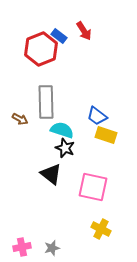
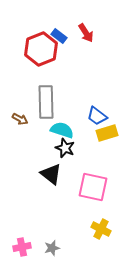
red arrow: moved 2 px right, 2 px down
yellow rectangle: moved 1 px right, 2 px up; rotated 35 degrees counterclockwise
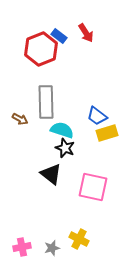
yellow cross: moved 22 px left, 10 px down
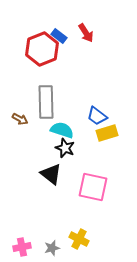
red hexagon: moved 1 px right
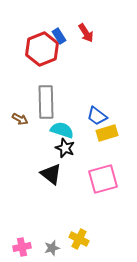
blue rectangle: rotated 21 degrees clockwise
pink square: moved 10 px right, 8 px up; rotated 28 degrees counterclockwise
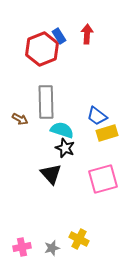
red arrow: moved 1 px right, 1 px down; rotated 144 degrees counterclockwise
black triangle: rotated 10 degrees clockwise
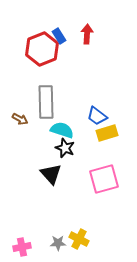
pink square: moved 1 px right
gray star: moved 6 px right, 5 px up; rotated 14 degrees clockwise
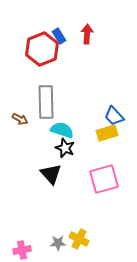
blue trapezoid: moved 17 px right; rotated 10 degrees clockwise
pink cross: moved 3 px down
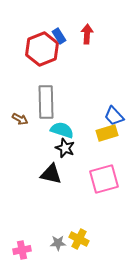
black triangle: rotated 35 degrees counterclockwise
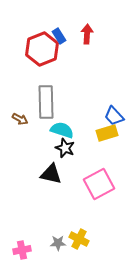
pink square: moved 5 px left, 5 px down; rotated 12 degrees counterclockwise
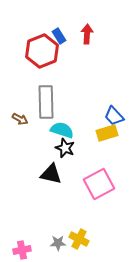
red hexagon: moved 2 px down
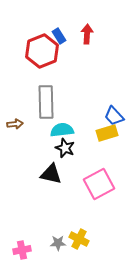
brown arrow: moved 5 px left, 5 px down; rotated 35 degrees counterclockwise
cyan semicircle: rotated 25 degrees counterclockwise
